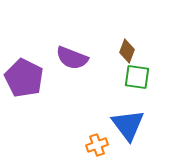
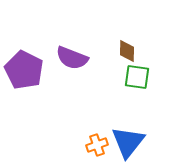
brown diamond: rotated 20 degrees counterclockwise
purple pentagon: moved 8 px up
blue triangle: moved 17 px down; rotated 15 degrees clockwise
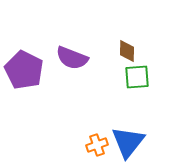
green square: rotated 12 degrees counterclockwise
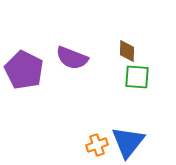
green square: rotated 8 degrees clockwise
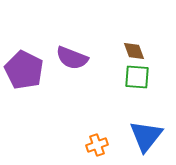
brown diamond: moved 7 px right; rotated 20 degrees counterclockwise
blue triangle: moved 18 px right, 6 px up
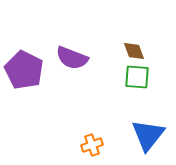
blue triangle: moved 2 px right, 1 px up
orange cross: moved 5 px left
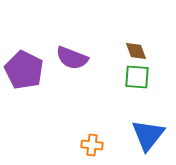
brown diamond: moved 2 px right
orange cross: rotated 25 degrees clockwise
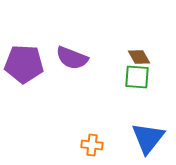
brown diamond: moved 3 px right, 6 px down; rotated 10 degrees counterclockwise
purple pentagon: moved 6 px up; rotated 24 degrees counterclockwise
blue triangle: moved 3 px down
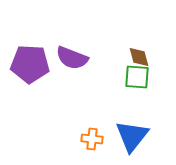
brown diamond: rotated 15 degrees clockwise
purple pentagon: moved 6 px right
blue triangle: moved 16 px left, 2 px up
orange cross: moved 6 px up
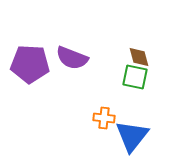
green square: moved 2 px left; rotated 8 degrees clockwise
orange cross: moved 12 px right, 21 px up
